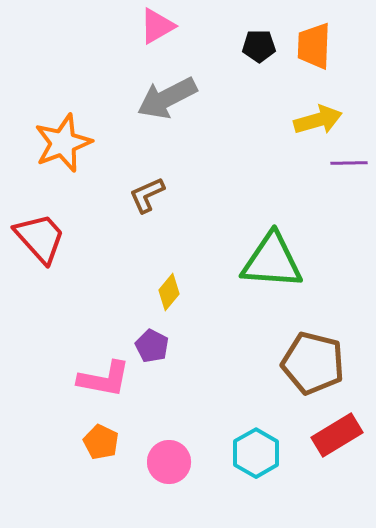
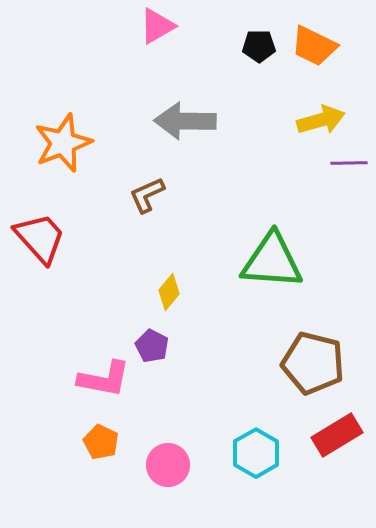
orange trapezoid: rotated 66 degrees counterclockwise
gray arrow: moved 18 px right, 23 px down; rotated 28 degrees clockwise
yellow arrow: moved 3 px right
pink circle: moved 1 px left, 3 px down
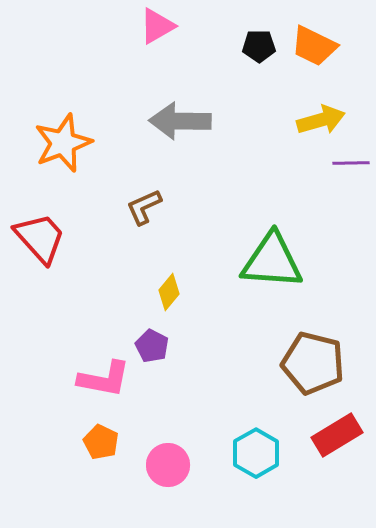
gray arrow: moved 5 px left
purple line: moved 2 px right
brown L-shape: moved 3 px left, 12 px down
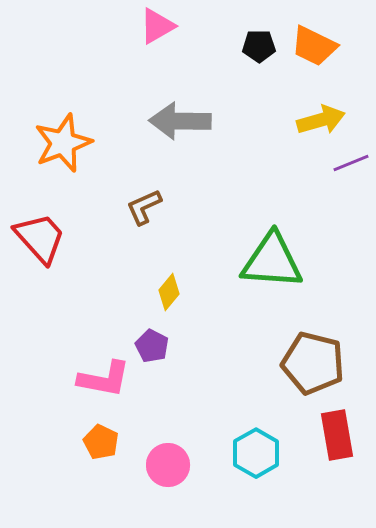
purple line: rotated 21 degrees counterclockwise
red rectangle: rotated 69 degrees counterclockwise
